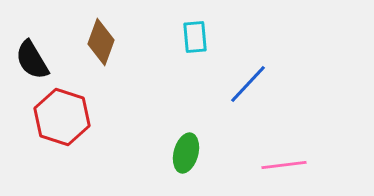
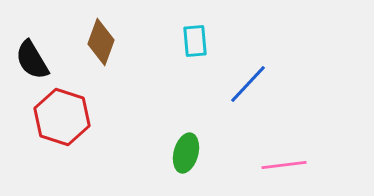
cyan rectangle: moved 4 px down
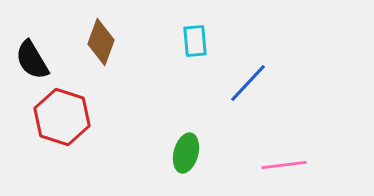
blue line: moved 1 px up
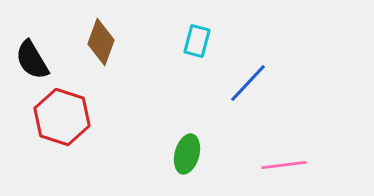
cyan rectangle: moved 2 px right; rotated 20 degrees clockwise
green ellipse: moved 1 px right, 1 px down
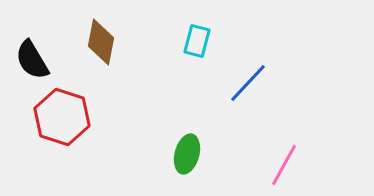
brown diamond: rotated 9 degrees counterclockwise
pink line: rotated 54 degrees counterclockwise
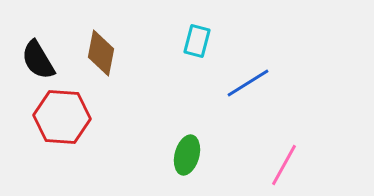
brown diamond: moved 11 px down
black semicircle: moved 6 px right
blue line: rotated 15 degrees clockwise
red hexagon: rotated 14 degrees counterclockwise
green ellipse: moved 1 px down
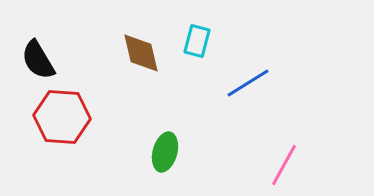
brown diamond: moved 40 px right; rotated 24 degrees counterclockwise
green ellipse: moved 22 px left, 3 px up
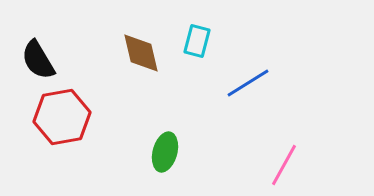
red hexagon: rotated 14 degrees counterclockwise
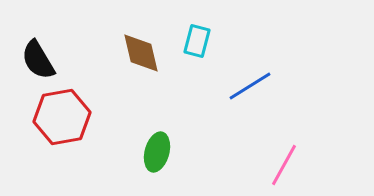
blue line: moved 2 px right, 3 px down
green ellipse: moved 8 px left
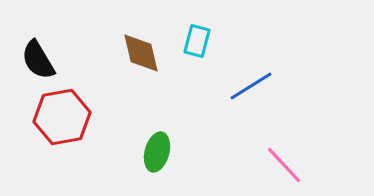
blue line: moved 1 px right
pink line: rotated 72 degrees counterclockwise
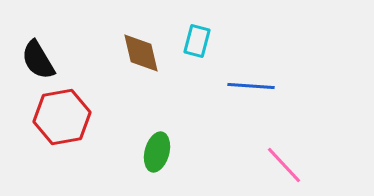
blue line: rotated 36 degrees clockwise
